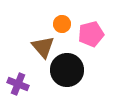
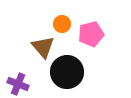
black circle: moved 2 px down
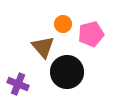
orange circle: moved 1 px right
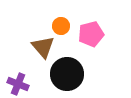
orange circle: moved 2 px left, 2 px down
black circle: moved 2 px down
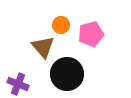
orange circle: moved 1 px up
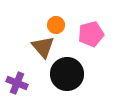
orange circle: moved 5 px left
purple cross: moved 1 px left, 1 px up
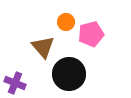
orange circle: moved 10 px right, 3 px up
black circle: moved 2 px right
purple cross: moved 2 px left
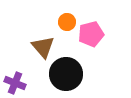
orange circle: moved 1 px right
black circle: moved 3 px left
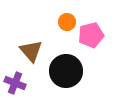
pink pentagon: moved 1 px down
brown triangle: moved 12 px left, 4 px down
black circle: moved 3 px up
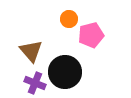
orange circle: moved 2 px right, 3 px up
black circle: moved 1 px left, 1 px down
purple cross: moved 20 px right
